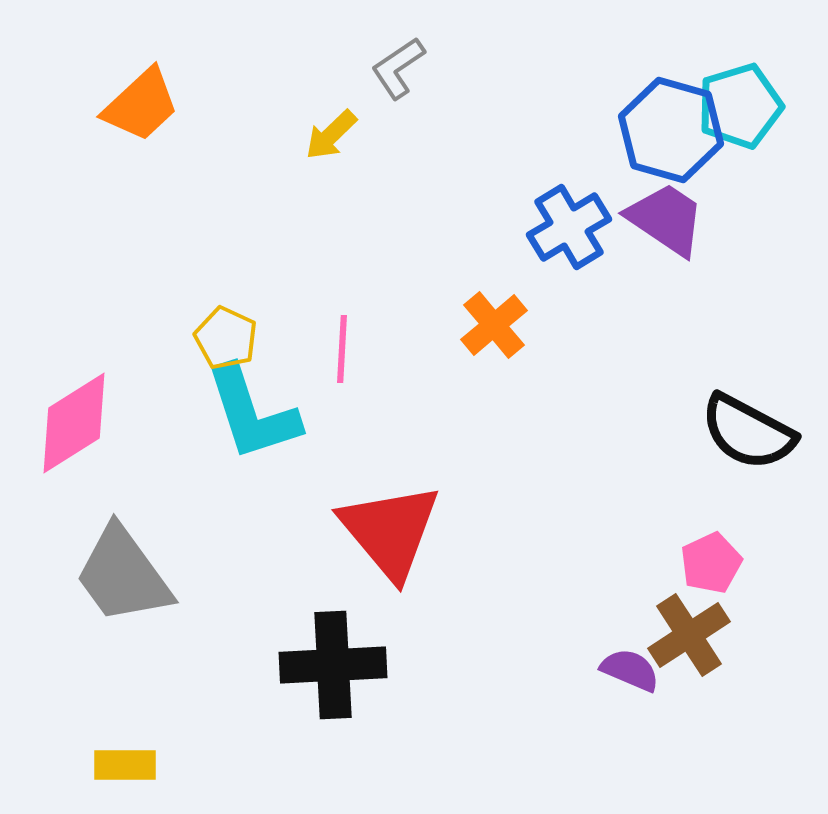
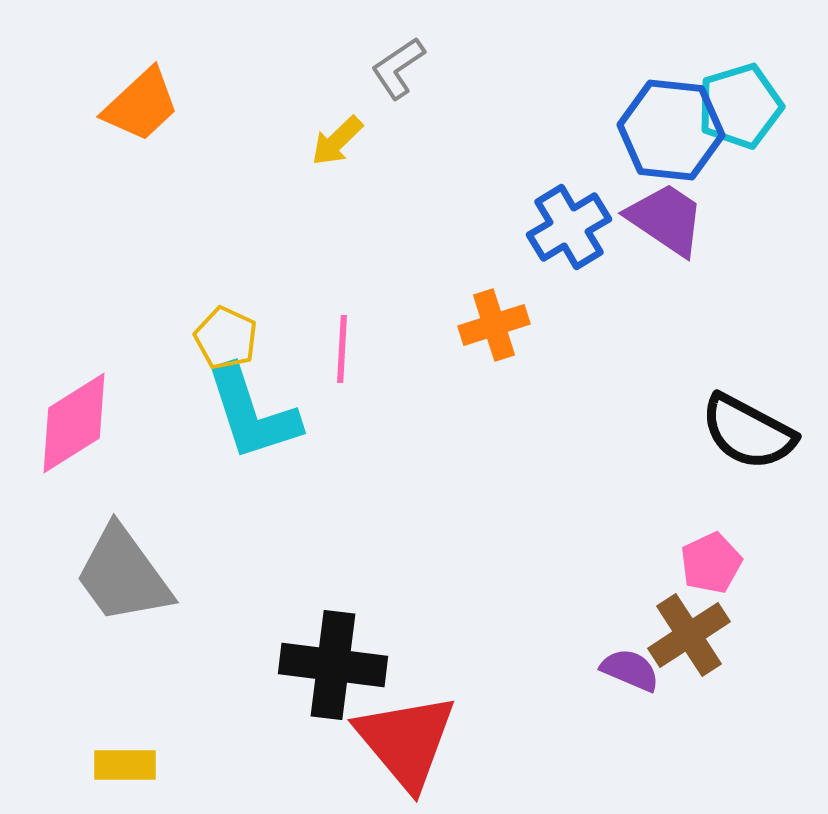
blue hexagon: rotated 10 degrees counterclockwise
yellow arrow: moved 6 px right, 6 px down
orange cross: rotated 22 degrees clockwise
red triangle: moved 16 px right, 210 px down
black cross: rotated 10 degrees clockwise
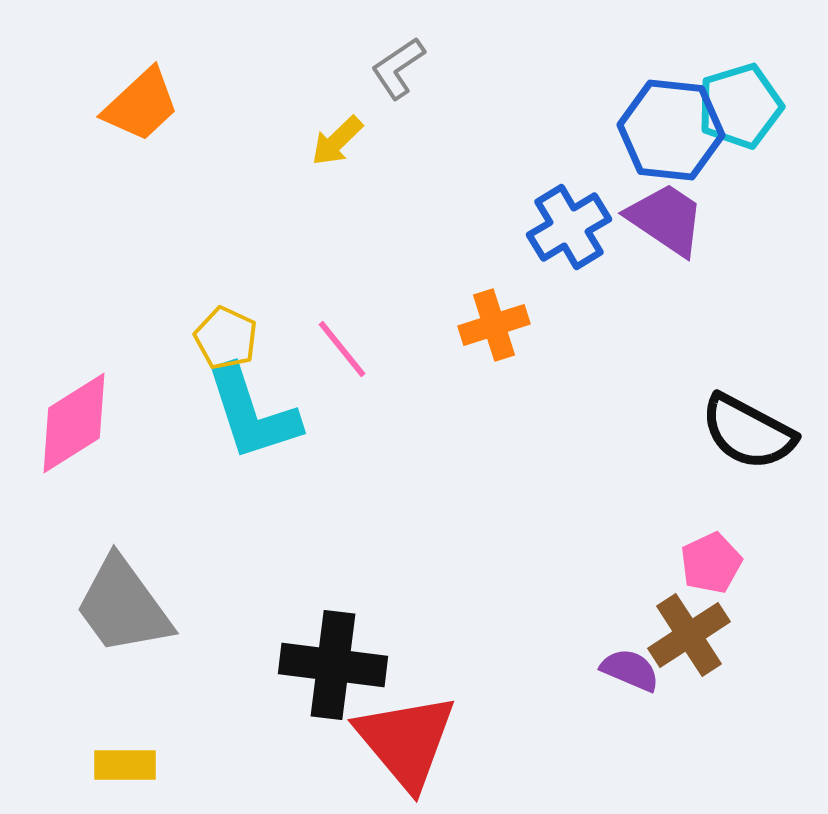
pink line: rotated 42 degrees counterclockwise
gray trapezoid: moved 31 px down
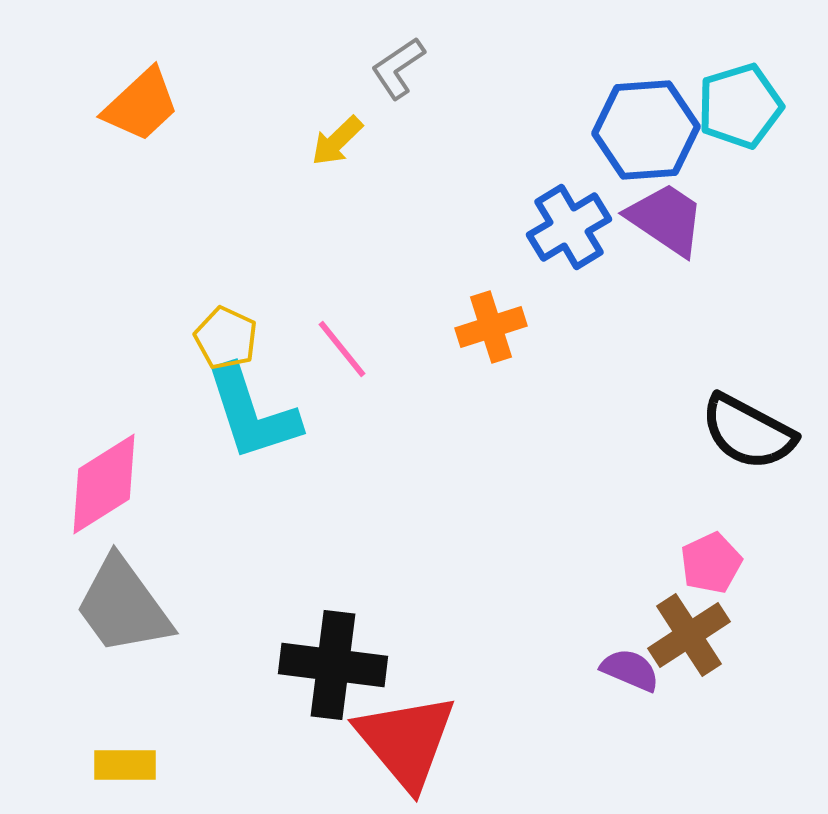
blue hexagon: moved 25 px left; rotated 10 degrees counterclockwise
orange cross: moved 3 px left, 2 px down
pink diamond: moved 30 px right, 61 px down
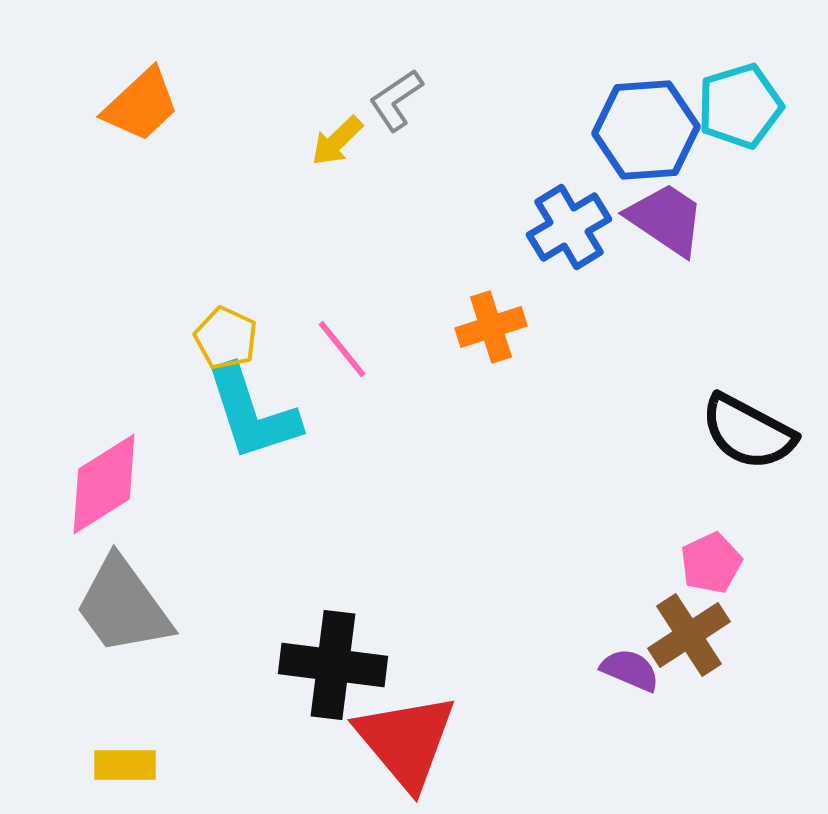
gray L-shape: moved 2 px left, 32 px down
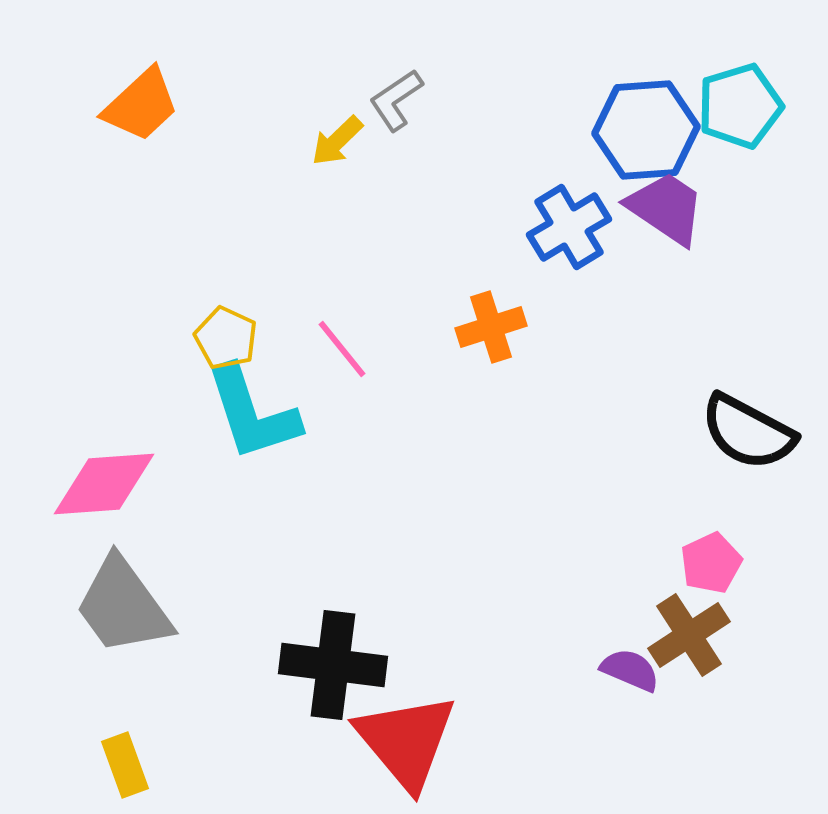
purple trapezoid: moved 11 px up
pink diamond: rotated 28 degrees clockwise
yellow rectangle: rotated 70 degrees clockwise
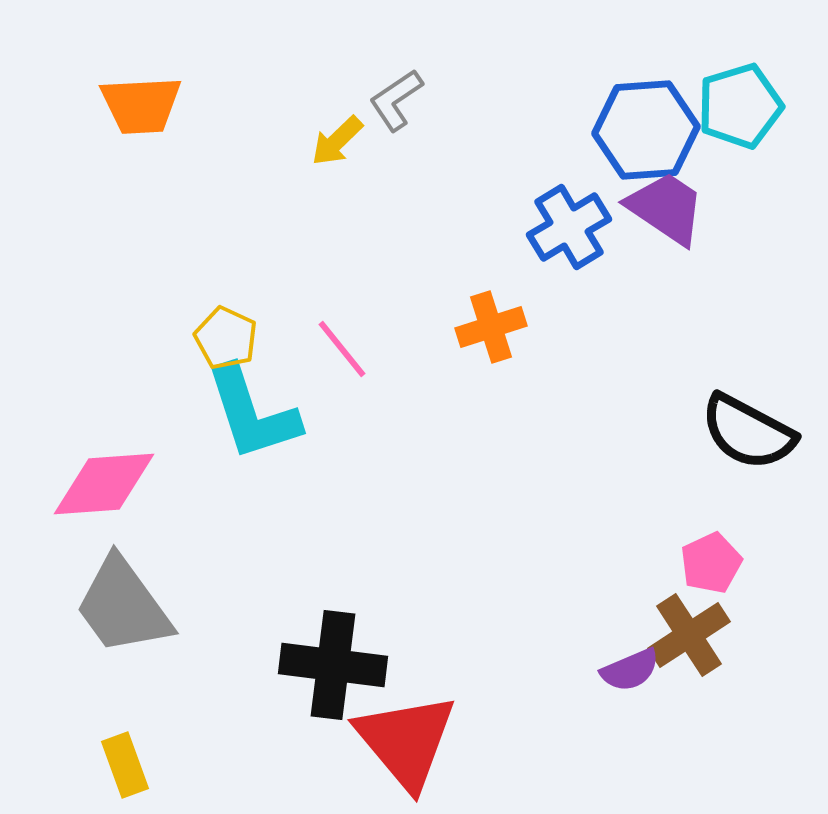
orange trapezoid: rotated 40 degrees clockwise
purple semicircle: rotated 134 degrees clockwise
